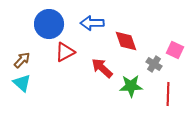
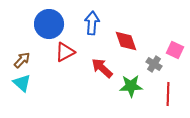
blue arrow: rotated 95 degrees clockwise
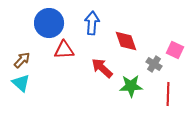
blue circle: moved 1 px up
red triangle: moved 1 px left, 2 px up; rotated 25 degrees clockwise
cyan triangle: moved 1 px left
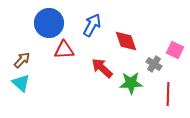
blue arrow: moved 2 px down; rotated 25 degrees clockwise
green star: moved 3 px up
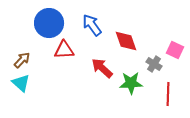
blue arrow: rotated 65 degrees counterclockwise
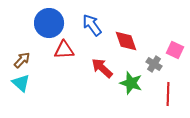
green star: rotated 20 degrees clockwise
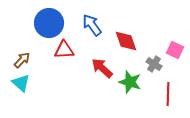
green star: moved 1 px left, 1 px up
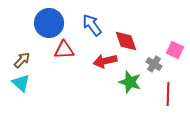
red arrow: moved 3 px right, 7 px up; rotated 55 degrees counterclockwise
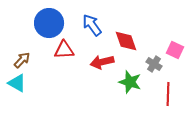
red arrow: moved 3 px left, 1 px down
cyan triangle: moved 4 px left; rotated 12 degrees counterclockwise
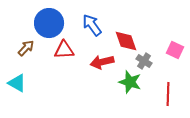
brown arrow: moved 4 px right, 12 px up
gray cross: moved 10 px left, 3 px up
